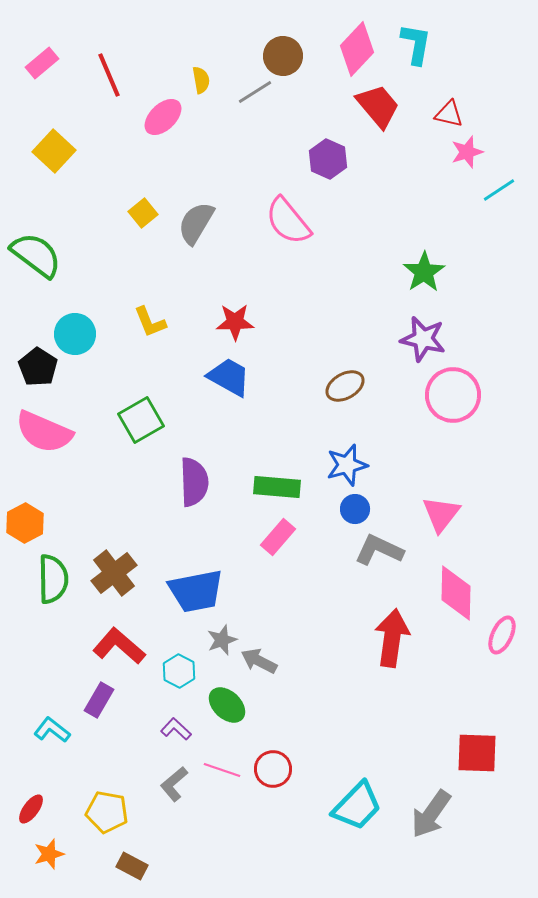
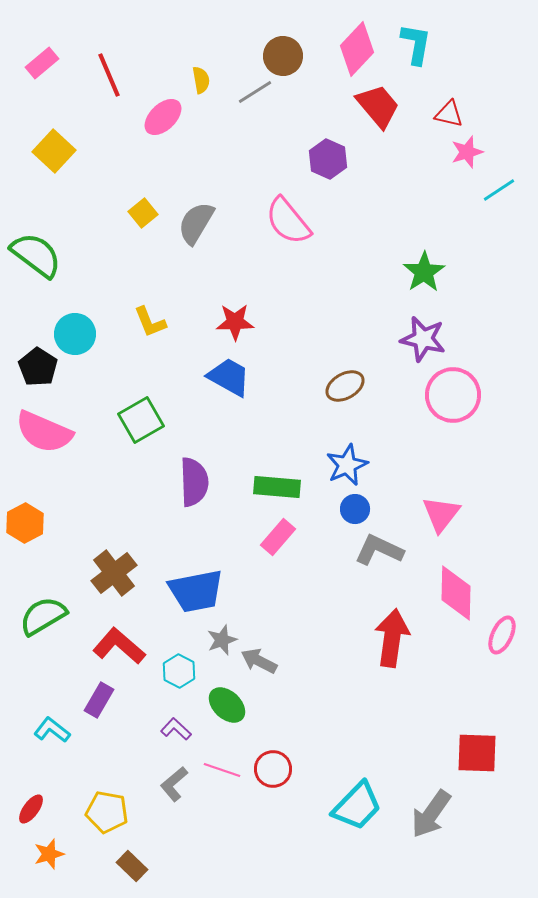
blue star at (347, 465): rotated 9 degrees counterclockwise
green semicircle at (53, 579): moved 10 px left, 37 px down; rotated 120 degrees counterclockwise
brown rectangle at (132, 866): rotated 16 degrees clockwise
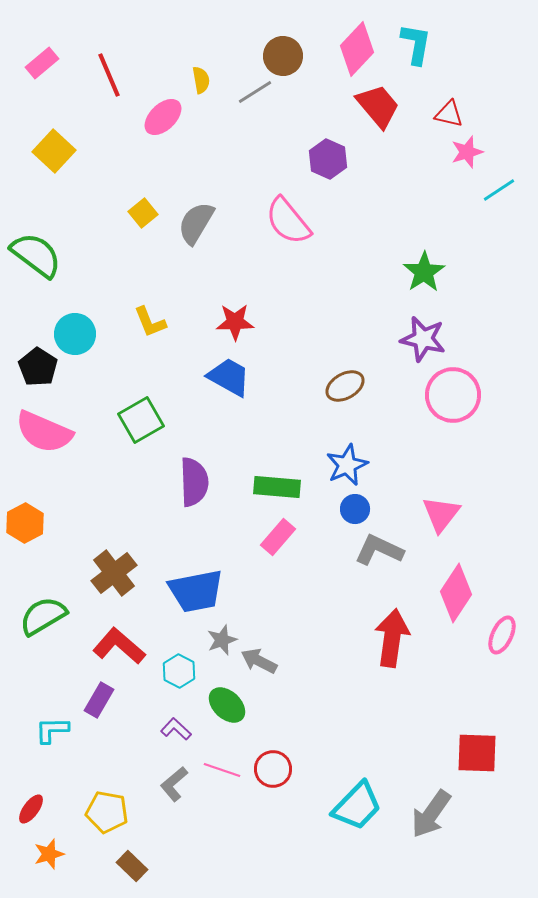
pink diamond at (456, 593): rotated 32 degrees clockwise
cyan L-shape at (52, 730): rotated 39 degrees counterclockwise
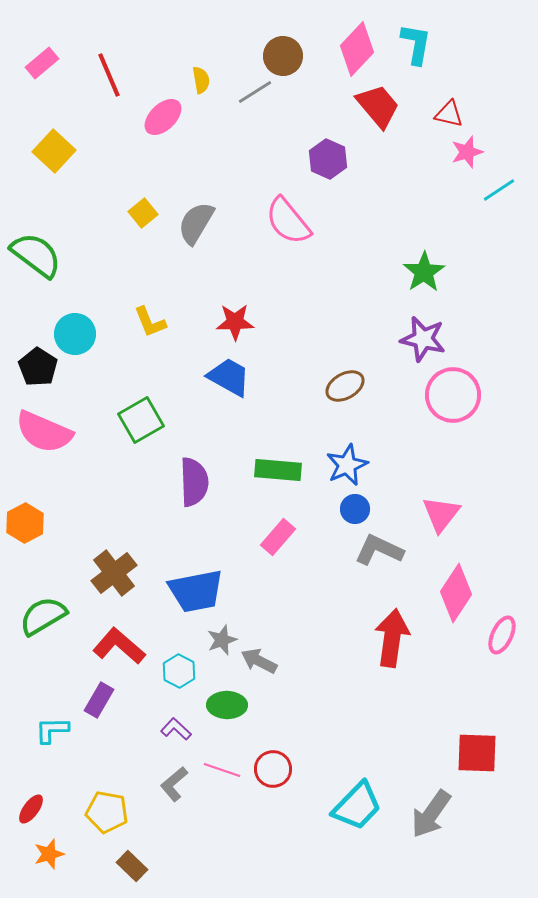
green rectangle at (277, 487): moved 1 px right, 17 px up
green ellipse at (227, 705): rotated 42 degrees counterclockwise
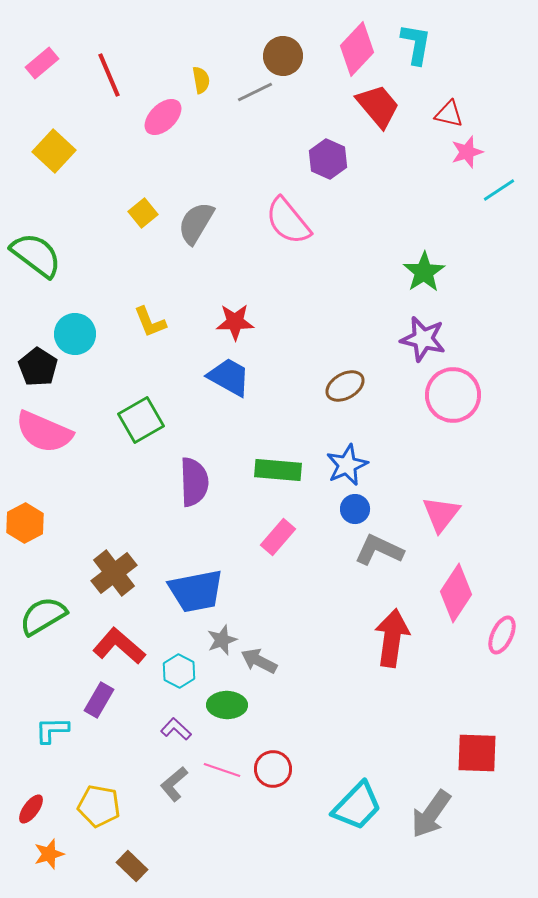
gray line at (255, 92): rotated 6 degrees clockwise
yellow pentagon at (107, 812): moved 8 px left, 6 px up
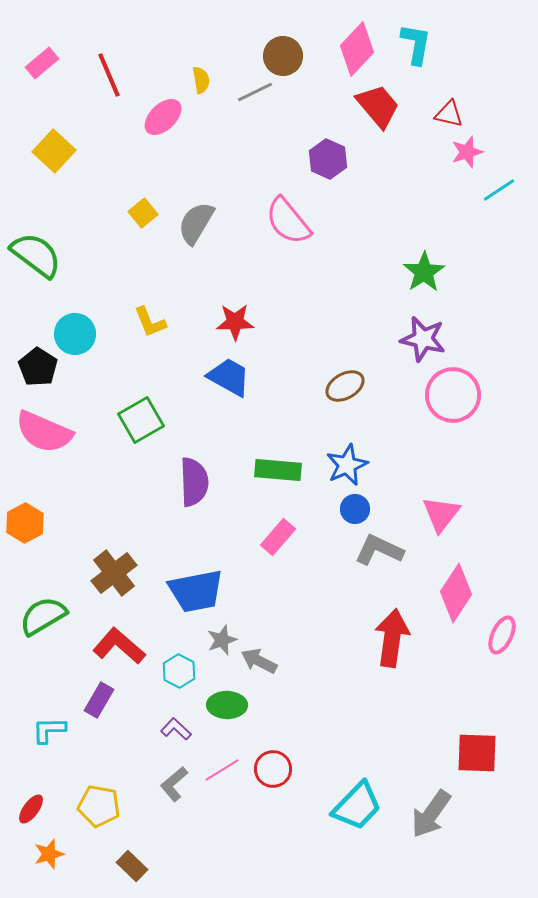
cyan L-shape at (52, 730): moved 3 px left
pink line at (222, 770): rotated 51 degrees counterclockwise
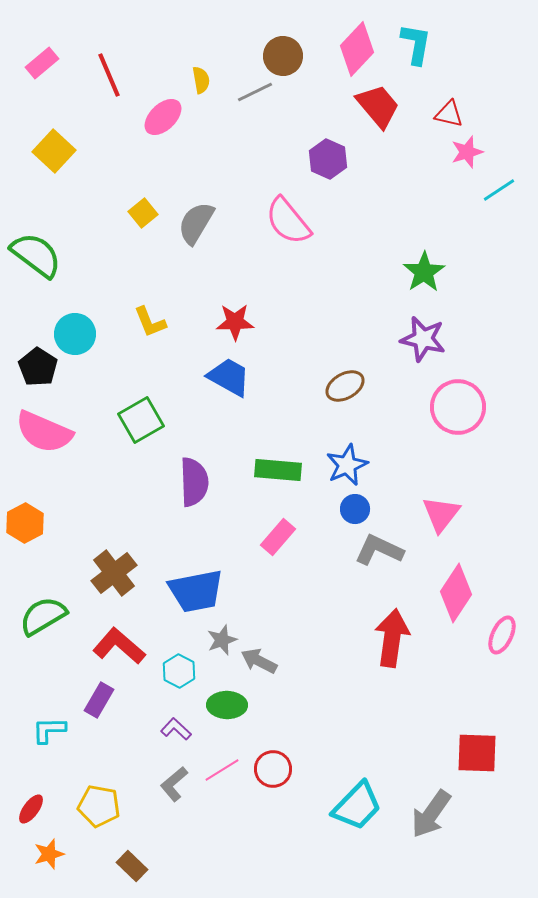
pink circle at (453, 395): moved 5 px right, 12 px down
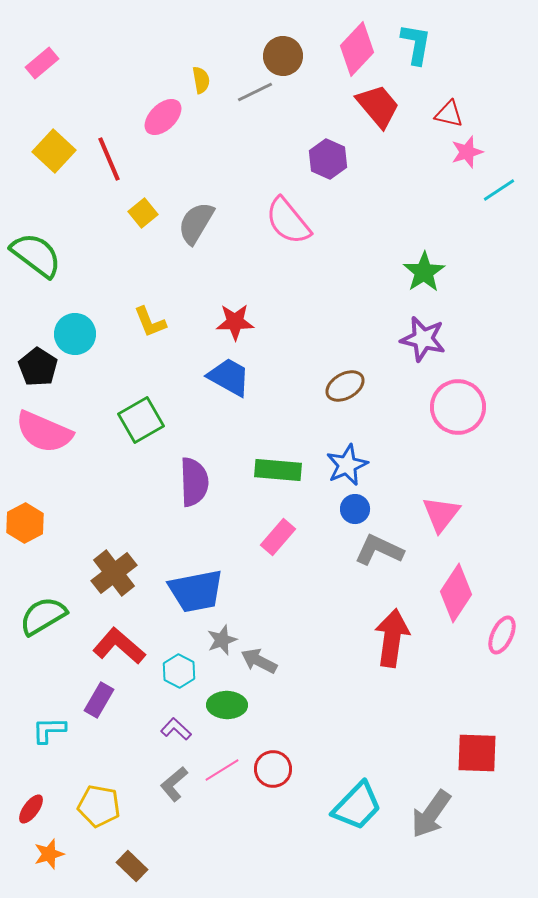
red line at (109, 75): moved 84 px down
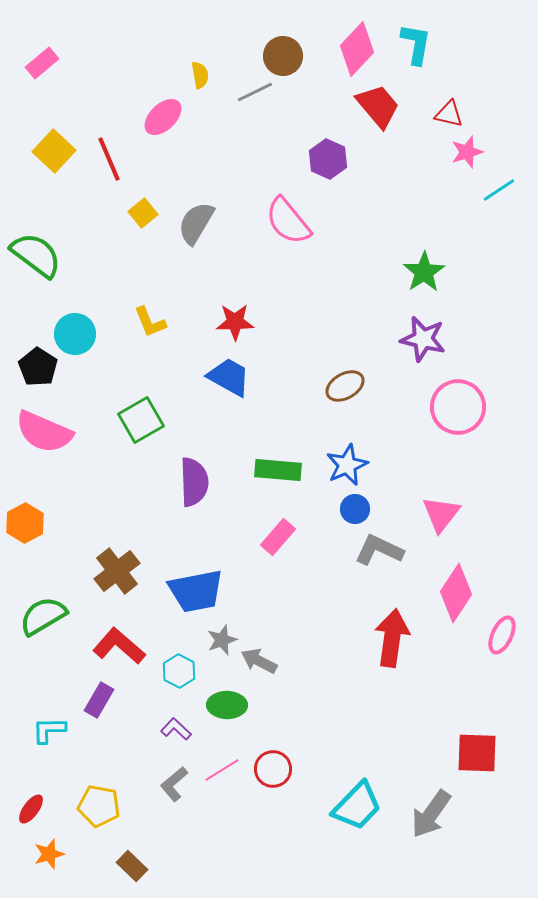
yellow semicircle at (201, 80): moved 1 px left, 5 px up
brown cross at (114, 573): moved 3 px right, 2 px up
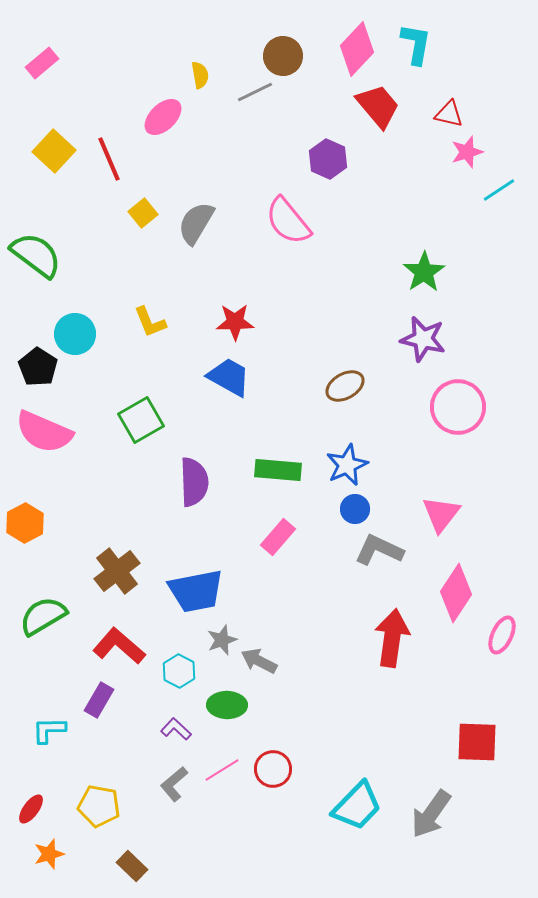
red square at (477, 753): moved 11 px up
